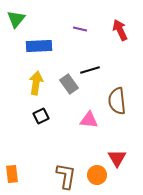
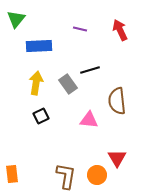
gray rectangle: moved 1 px left
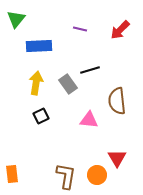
red arrow: rotated 110 degrees counterclockwise
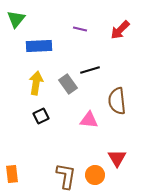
orange circle: moved 2 px left
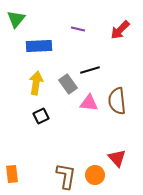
purple line: moved 2 px left
pink triangle: moved 17 px up
red triangle: rotated 12 degrees counterclockwise
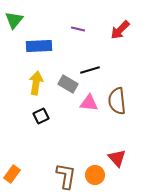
green triangle: moved 2 px left, 1 px down
gray rectangle: rotated 24 degrees counterclockwise
orange rectangle: rotated 42 degrees clockwise
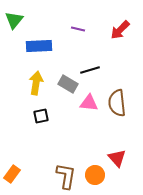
brown semicircle: moved 2 px down
black square: rotated 14 degrees clockwise
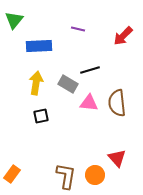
red arrow: moved 3 px right, 6 px down
